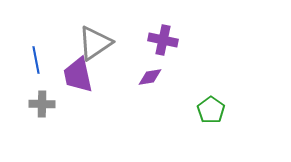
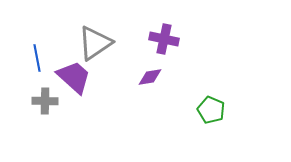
purple cross: moved 1 px right, 1 px up
blue line: moved 1 px right, 2 px up
purple trapezoid: moved 4 px left, 2 px down; rotated 144 degrees clockwise
gray cross: moved 3 px right, 3 px up
green pentagon: rotated 12 degrees counterclockwise
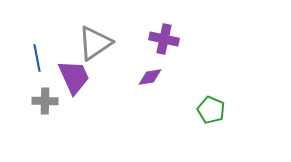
purple trapezoid: rotated 24 degrees clockwise
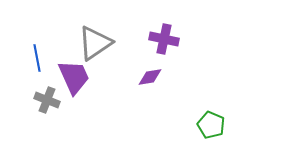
gray cross: moved 2 px right, 1 px up; rotated 20 degrees clockwise
green pentagon: moved 15 px down
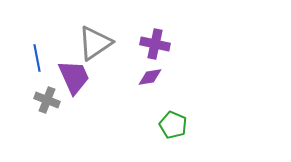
purple cross: moved 9 px left, 5 px down
green pentagon: moved 38 px left
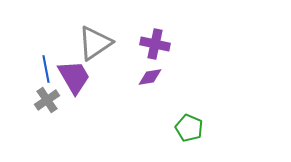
blue line: moved 9 px right, 11 px down
purple trapezoid: rotated 6 degrees counterclockwise
gray cross: rotated 35 degrees clockwise
green pentagon: moved 16 px right, 3 px down
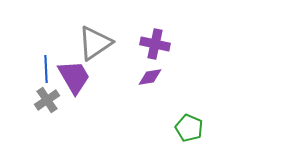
blue line: rotated 8 degrees clockwise
